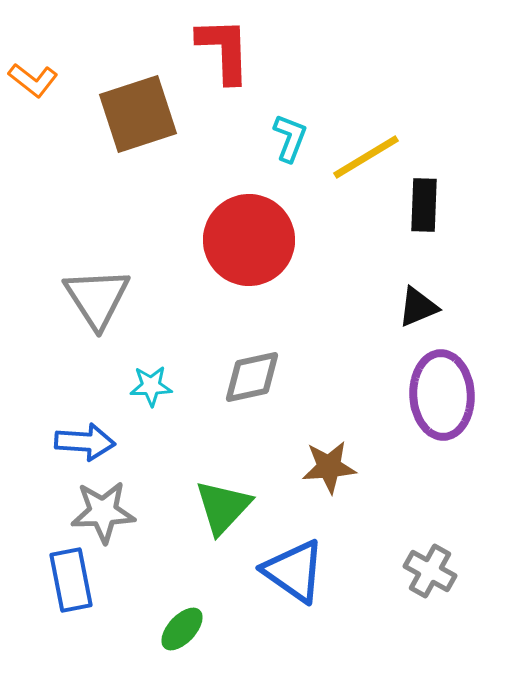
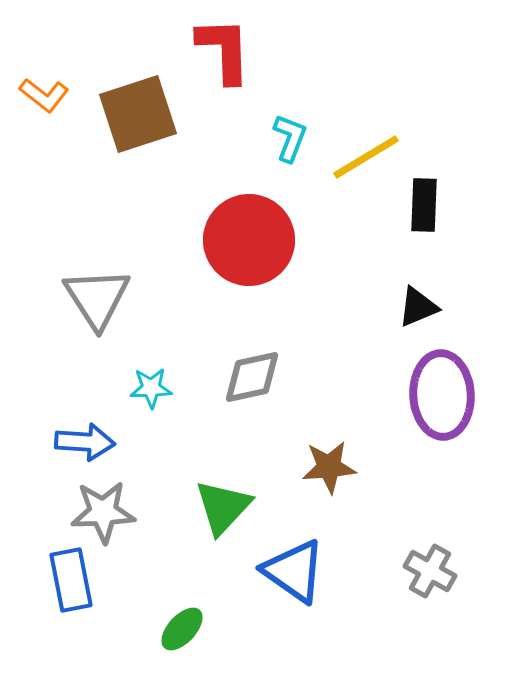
orange L-shape: moved 11 px right, 15 px down
cyan star: moved 2 px down
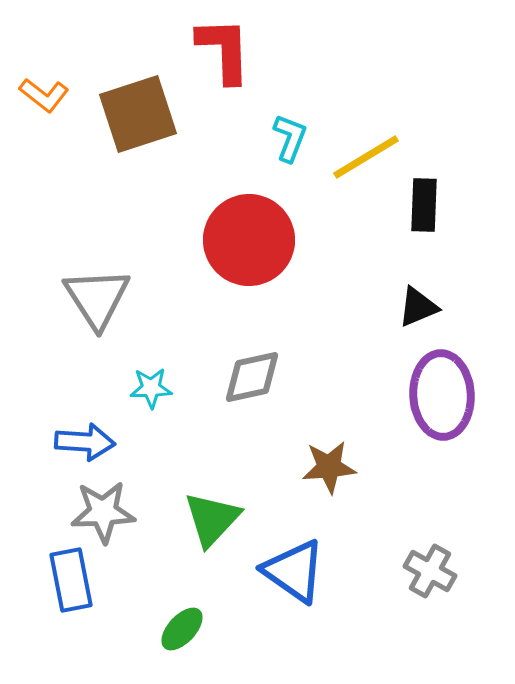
green triangle: moved 11 px left, 12 px down
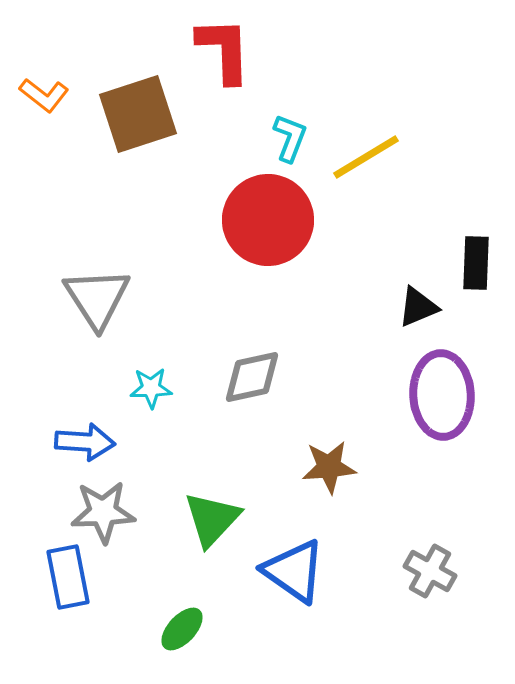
black rectangle: moved 52 px right, 58 px down
red circle: moved 19 px right, 20 px up
blue rectangle: moved 3 px left, 3 px up
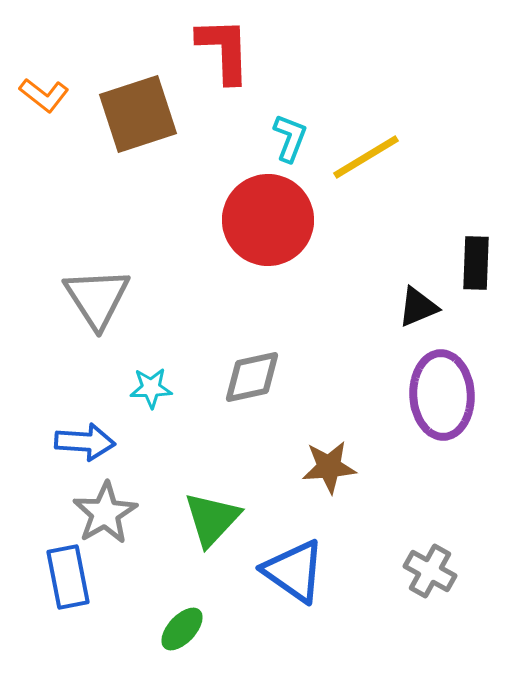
gray star: moved 2 px right, 1 px down; rotated 28 degrees counterclockwise
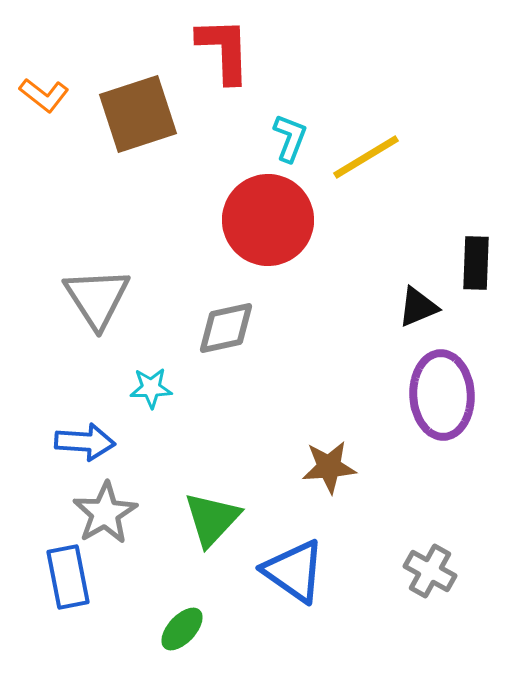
gray diamond: moved 26 px left, 49 px up
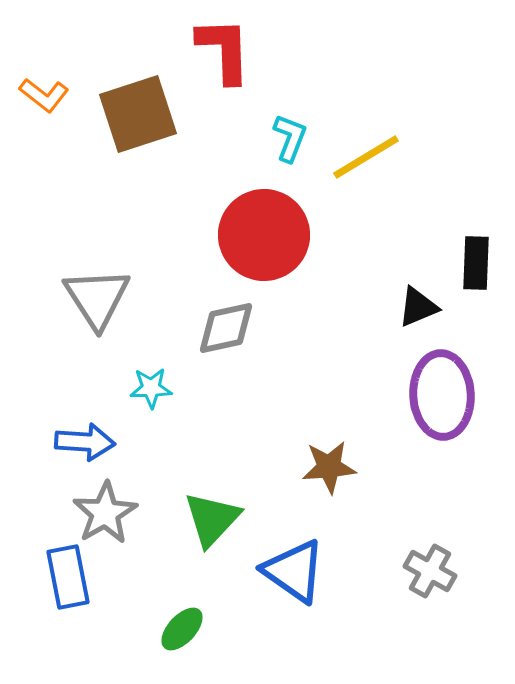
red circle: moved 4 px left, 15 px down
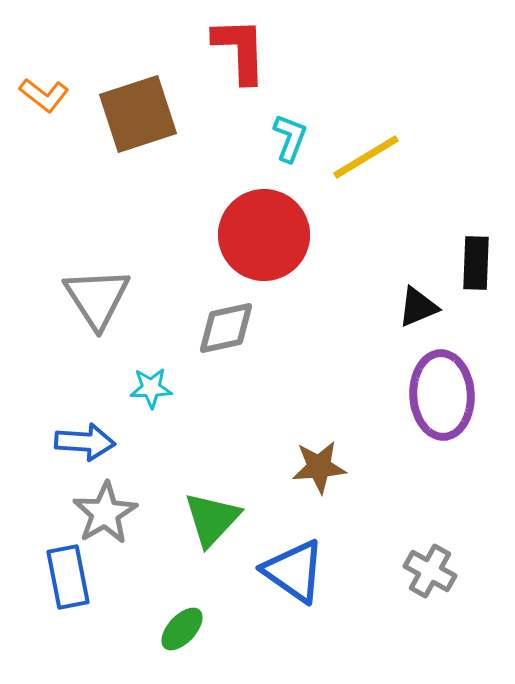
red L-shape: moved 16 px right
brown star: moved 10 px left
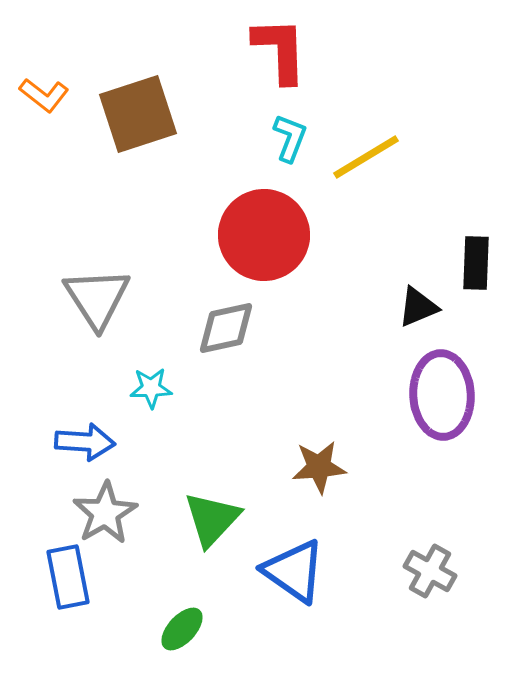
red L-shape: moved 40 px right
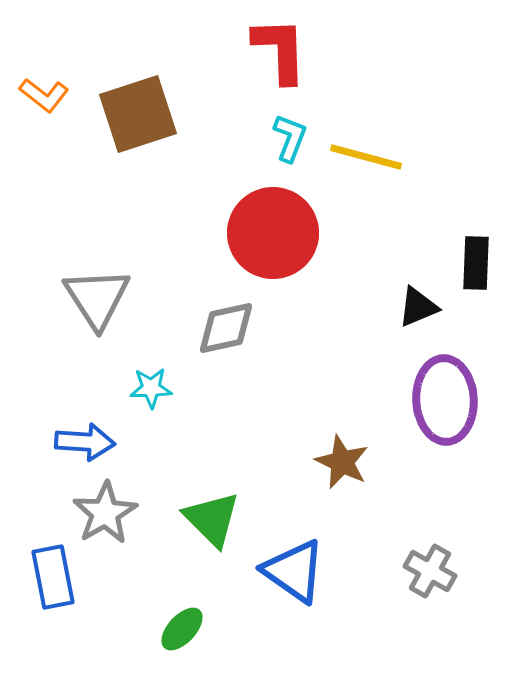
yellow line: rotated 46 degrees clockwise
red circle: moved 9 px right, 2 px up
purple ellipse: moved 3 px right, 5 px down
brown star: moved 23 px right, 5 px up; rotated 30 degrees clockwise
green triangle: rotated 28 degrees counterclockwise
blue rectangle: moved 15 px left
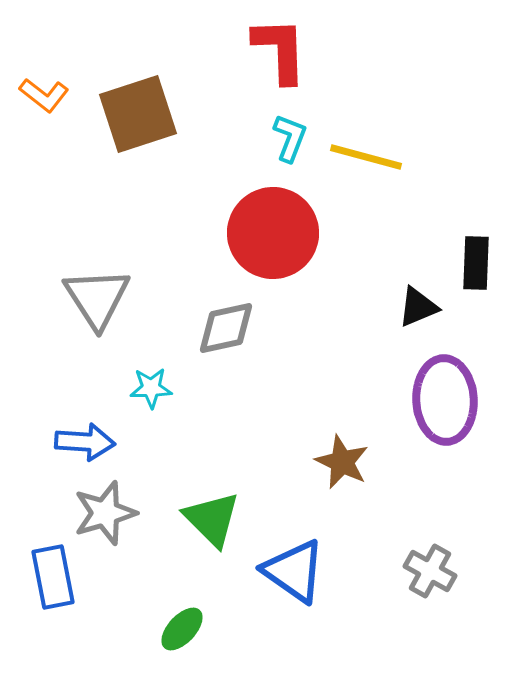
gray star: rotated 14 degrees clockwise
